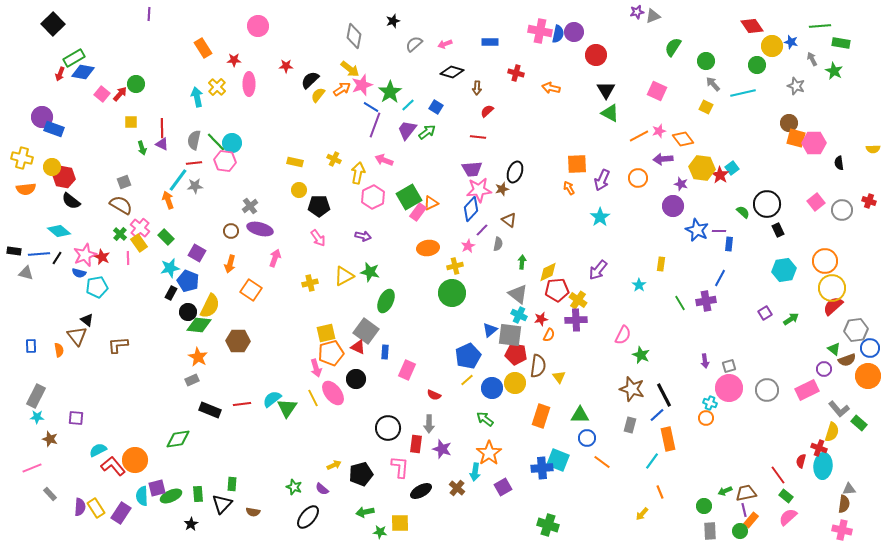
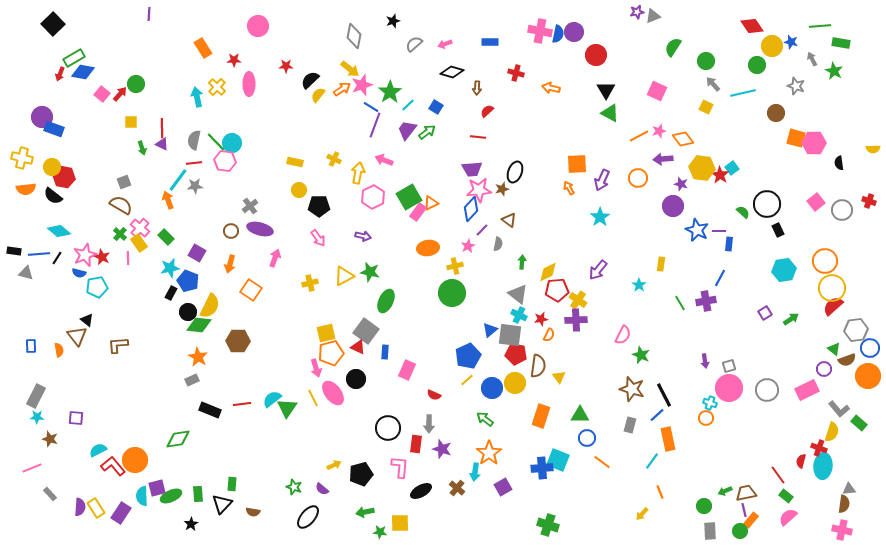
brown circle at (789, 123): moved 13 px left, 10 px up
black semicircle at (71, 201): moved 18 px left, 5 px up
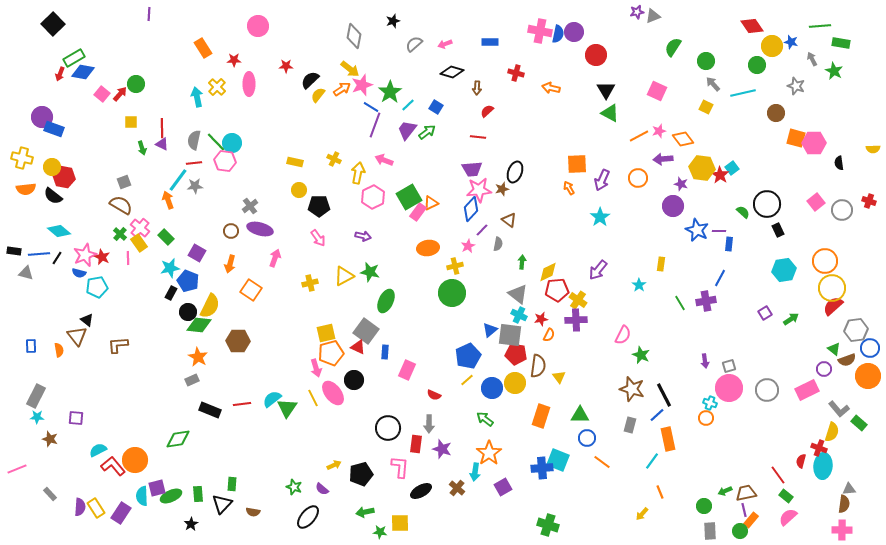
black circle at (356, 379): moved 2 px left, 1 px down
pink line at (32, 468): moved 15 px left, 1 px down
pink cross at (842, 530): rotated 12 degrees counterclockwise
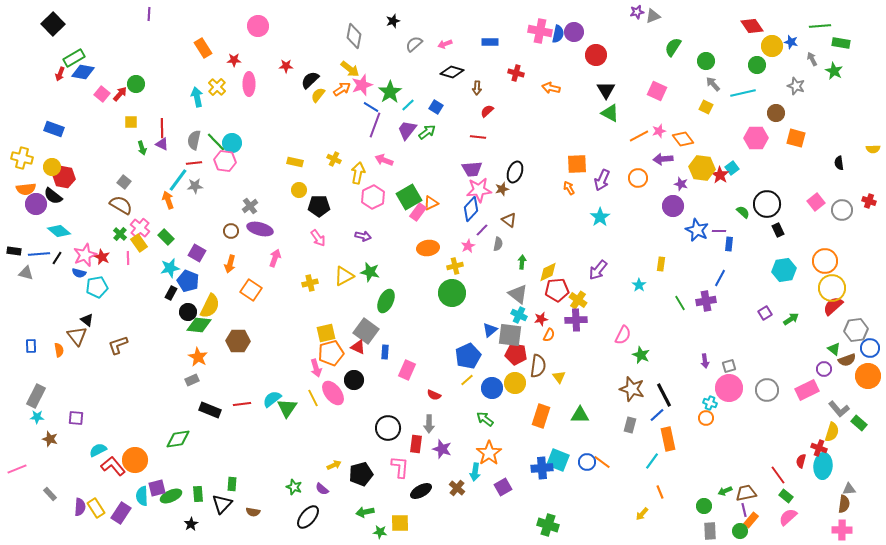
purple circle at (42, 117): moved 6 px left, 87 px down
pink hexagon at (814, 143): moved 58 px left, 5 px up
gray square at (124, 182): rotated 32 degrees counterclockwise
brown L-shape at (118, 345): rotated 15 degrees counterclockwise
blue circle at (587, 438): moved 24 px down
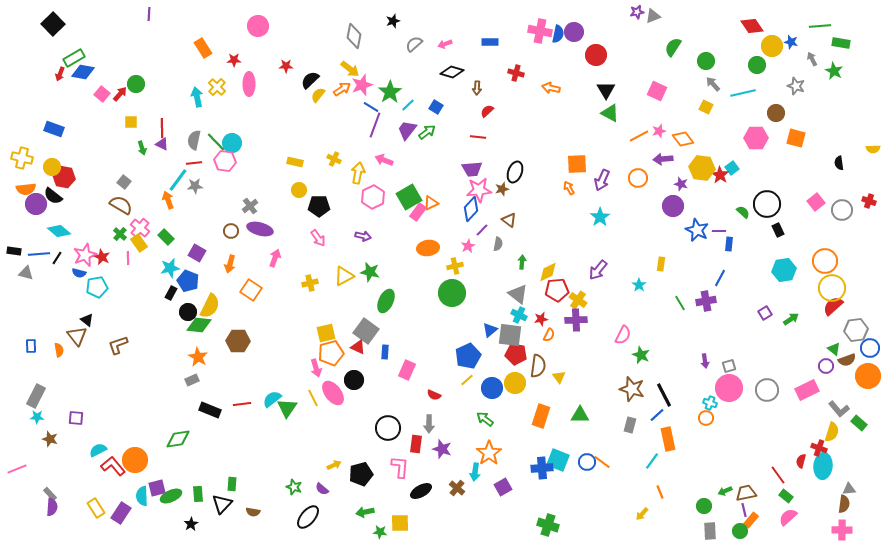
purple circle at (824, 369): moved 2 px right, 3 px up
purple semicircle at (80, 507): moved 28 px left
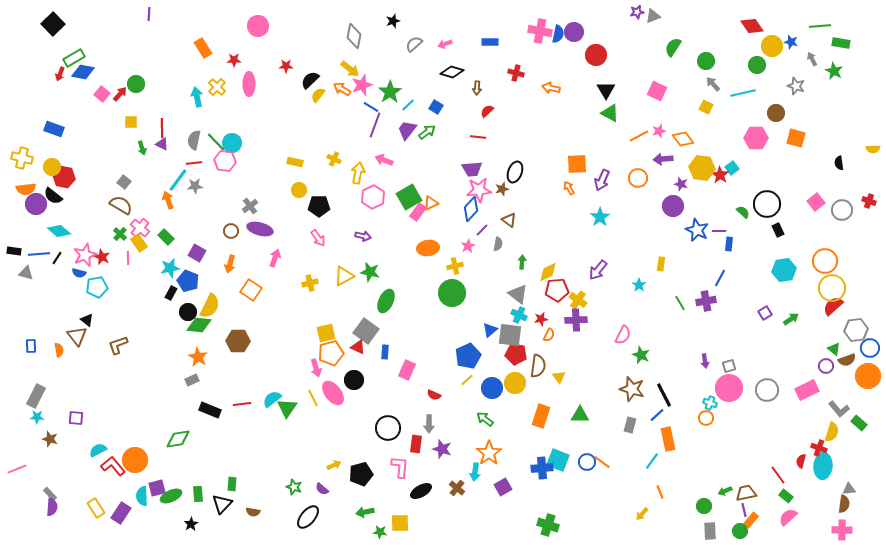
orange arrow at (342, 89): rotated 114 degrees counterclockwise
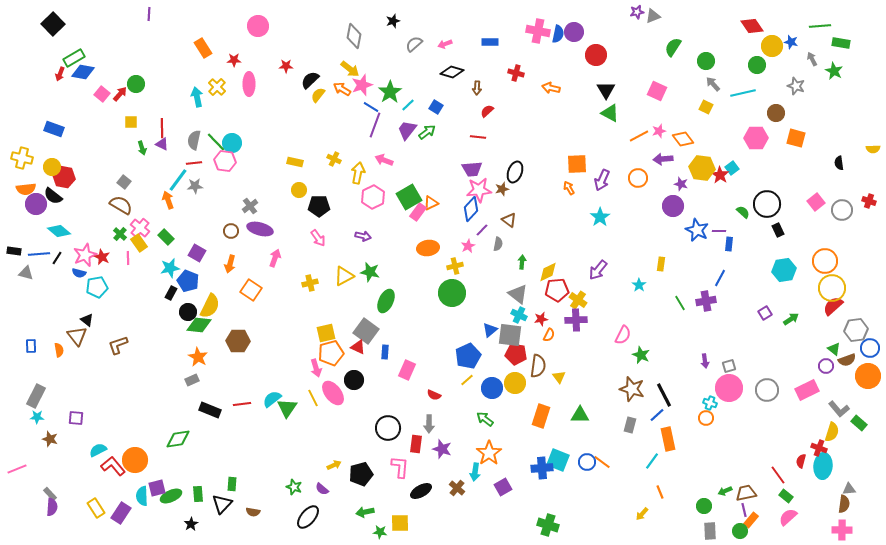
pink cross at (540, 31): moved 2 px left
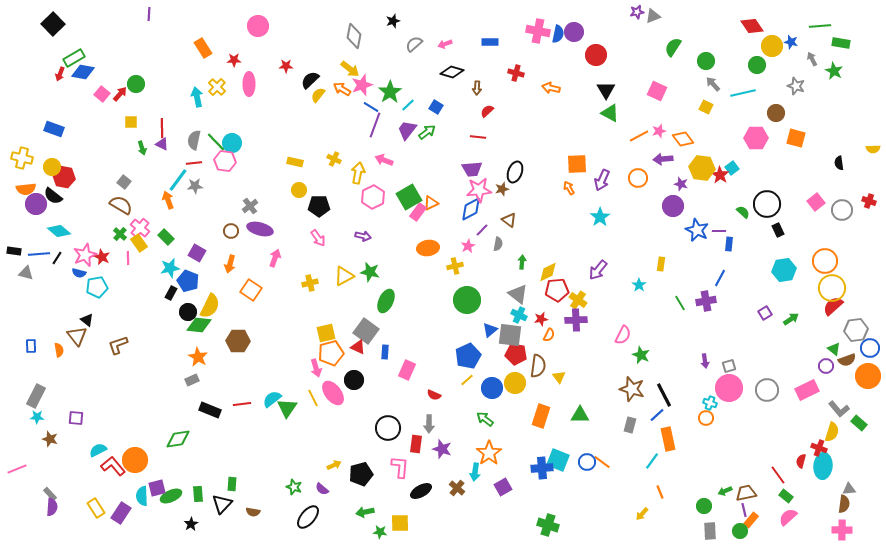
blue diamond at (471, 209): rotated 20 degrees clockwise
green circle at (452, 293): moved 15 px right, 7 px down
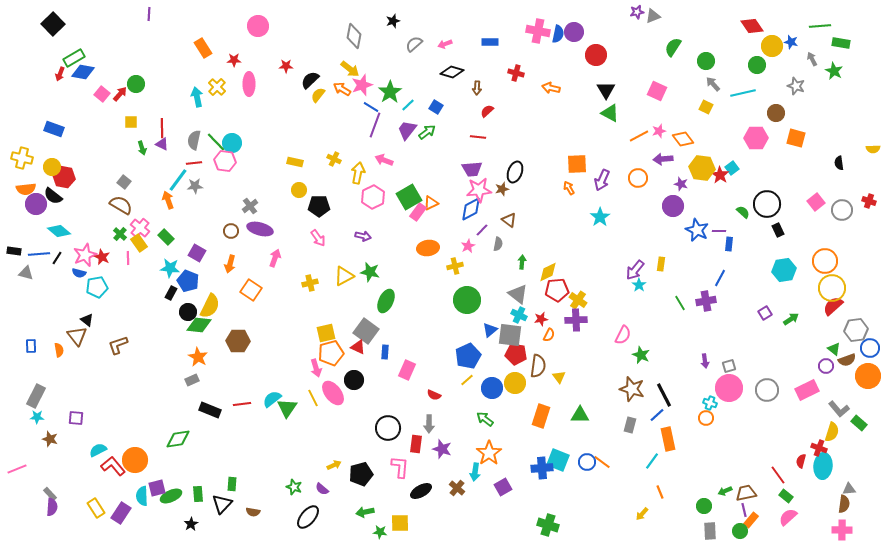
cyan star at (170, 268): rotated 18 degrees clockwise
purple arrow at (598, 270): moved 37 px right
